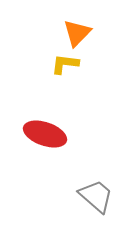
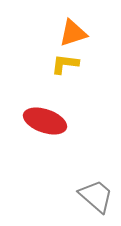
orange triangle: moved 4 px left; rotated 28 degrees clockwise
red ellipse: moved 13 px up
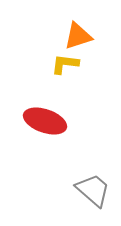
orange triangle: moved 5 px right, 3 px down
gray trapezoid: moved 3 px left, 6 px up
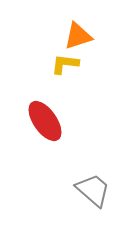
red ellipse: rotated 36 degrees clockwise
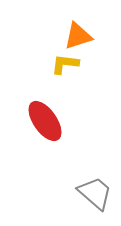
gray trapezoid: moved 2 px right, 3 px down
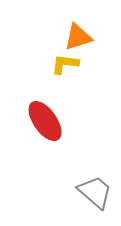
orange triangle: moved 1 px down
gray trapezoid: moved 1 px up
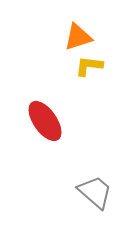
yellow L-shape: moved 24 px right, 2 px down
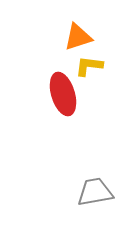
red ellipse: moved 18 px right, 27 px up; rotated 18 degrees clockwise
gray trapezoid: rotated 51 degrees counterclockwise
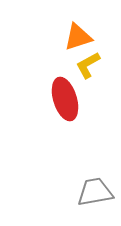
yellow L-shape: moved 1 px left, 1 px up; rotated 36 degrees counterclockwise
red ellipse: moved 2 px right, 5 px down
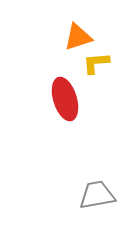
yellow L-shape: moved 8 px right, 2 px up; rotated 24 degrees clockwise
gray trapezoid: moved 2 px right, 3 px down
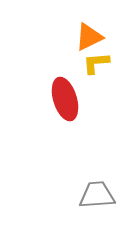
orange triangle: moved 11 px right; rotated 8 degrees counterclockwise
gray trapezoid: rotated 6 degrees clockwise
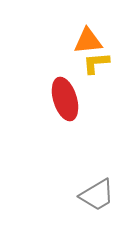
orange triangle: moved 1 px left, 4 px down; rotated 20 degrees clockwise
gray trapezoid: rotated 153 degrees clockwise
